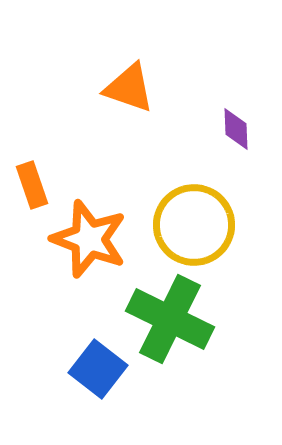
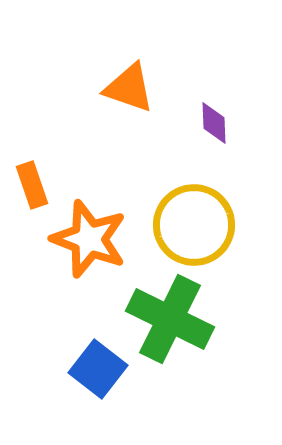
purple diamond: moved 22 px left, 6 px up
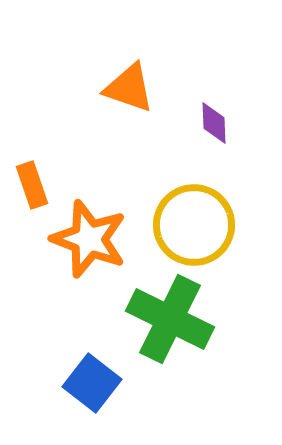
blue square: moved 6 px left, 14 px down
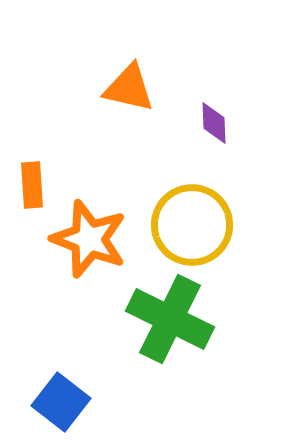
orange triangle: rotated 6 degrees counterclockwise
orange rectangle: rotated 15 degrees clockwise
yellow circle: moved 2 px left
blue square: moved 31 px left, 19 px down
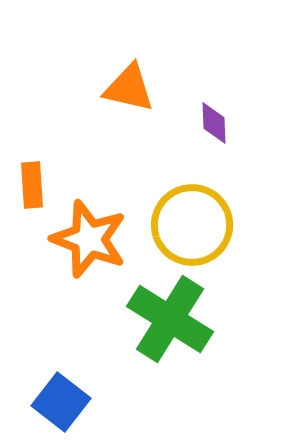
green cross: rotated 6 degrees clockwise
